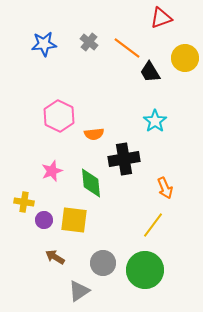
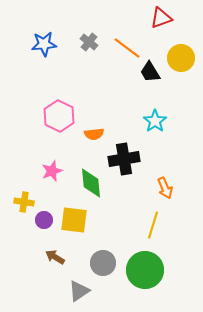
yellow circle: moved 4 px left
yellow line: rotated 20 degrees counterclockwise
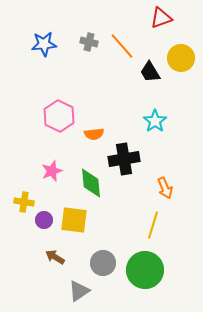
gray cross: rotated 24 degrees counterclockwise
orange line: moved 5 px left, 2 px up; rotated 12 degrees clockwise
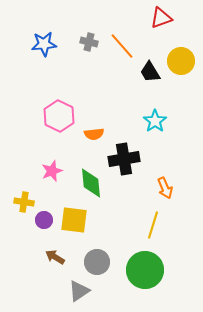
yellow circle: moved 3 px down
gray circle: moved 6 px left, 1 px up
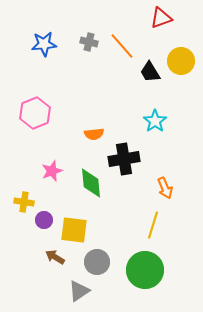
pink hexagon: moved 24 px left, 3 px up; rotated 12 degrees clockwise
yellow square: moved 10 px down
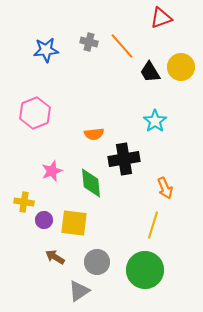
blue star: moved 2 px right, 6 px down
yellow circle: moved 6 px down
yellow square: moved 7 px up
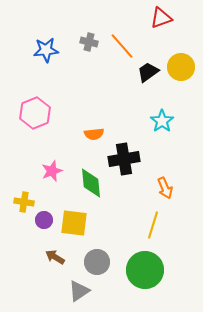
black trapezoid: moved 2 px left; rotated 85 degrees clockwise
cyan star: moved 7 px right
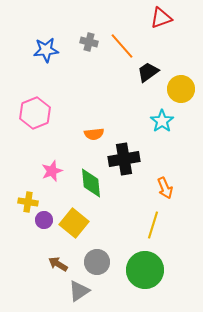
yellow circle: moved 22 px down
yellow cross: moved 4 px right
yellow square: rotated 32 degrees clockwise
brown arrow: moved 3 px right, 7 px down
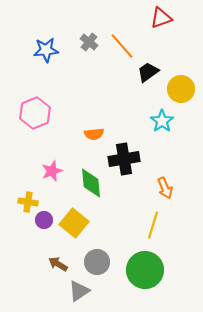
gray cross: rotated 24 degrees clockwise
